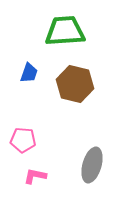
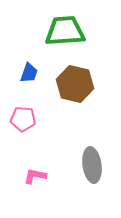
pink pentagon: moved 21 px up
gray ellipse: rotated 24 degrees counterclockwise
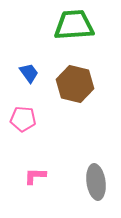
green trapezoid: moved 9 px right, 6 px up
blue trapezoid: rotated 55 degrees counterclockwise
gray ellipse: moved 4 px right, 17 px down
pink L-shape: rotated 10 degrees counterclockwise
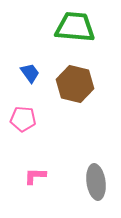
green trapezoid: moved 1 px right, 2 px down; rotated 9 degrees clockwise
blue trapezoid: moved 1 px right
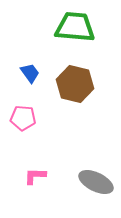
pink pentagon: moved 1 px up
gray ellipse: rotated 56 degrees counterclockwise
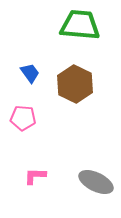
green trapezoid: moved 5 px right, 2 px up
brown hexagon: rotated 12 degrees clockwise
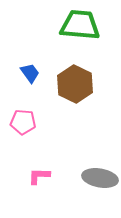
pink pentagon: moved 4 px down
pink L-shape: moved 4 px right
gray ellipse: moved 4 px right, 4 px up; rotated 16 degrees counterclockwise
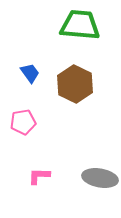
pink pentagon: rotated 15 degrees counterclockwise
